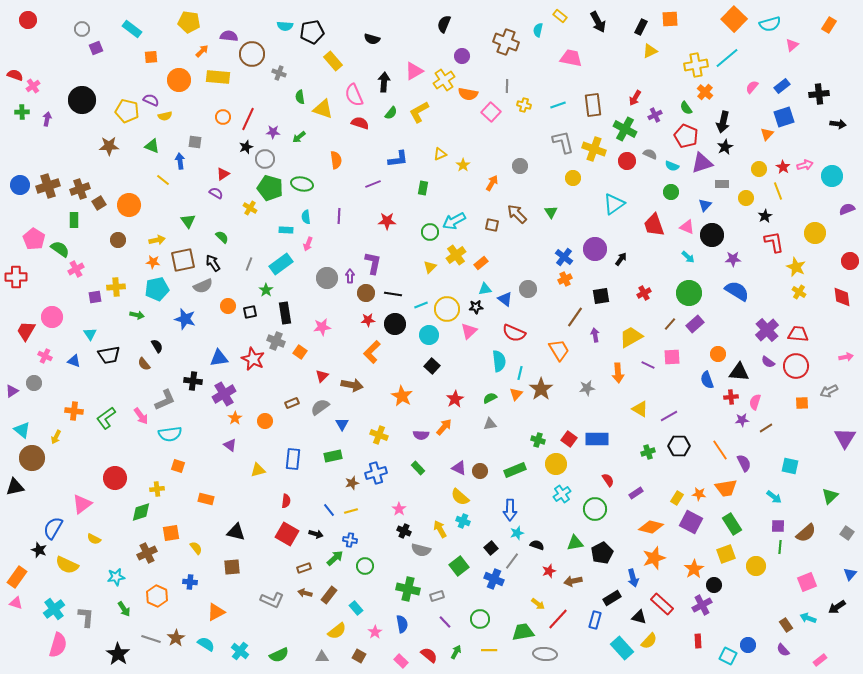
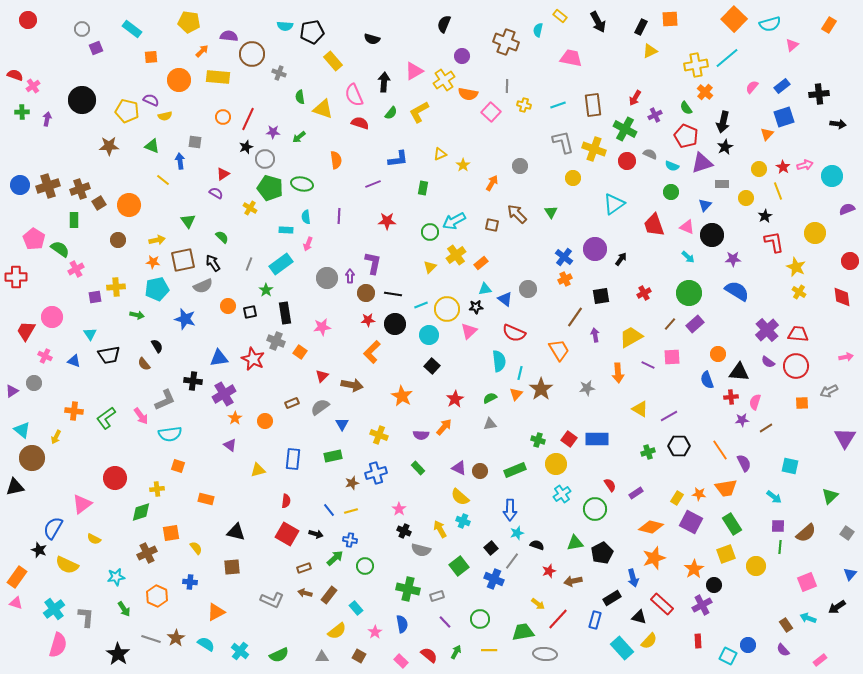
red semicircle at (608, 480): moved 2 px right, 5 px down
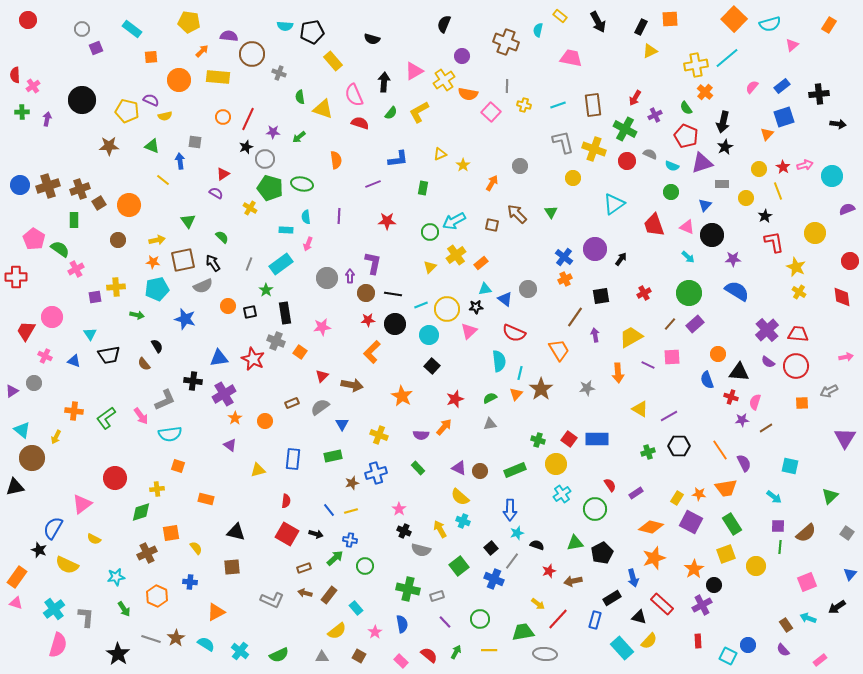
red semicircle at (15, 75): rotated 112 degrees counterclockwise
red cross at (731, 397): rotated 24 degrees clockwise
red star at (455, 399): rotated 12 degrees clockwise
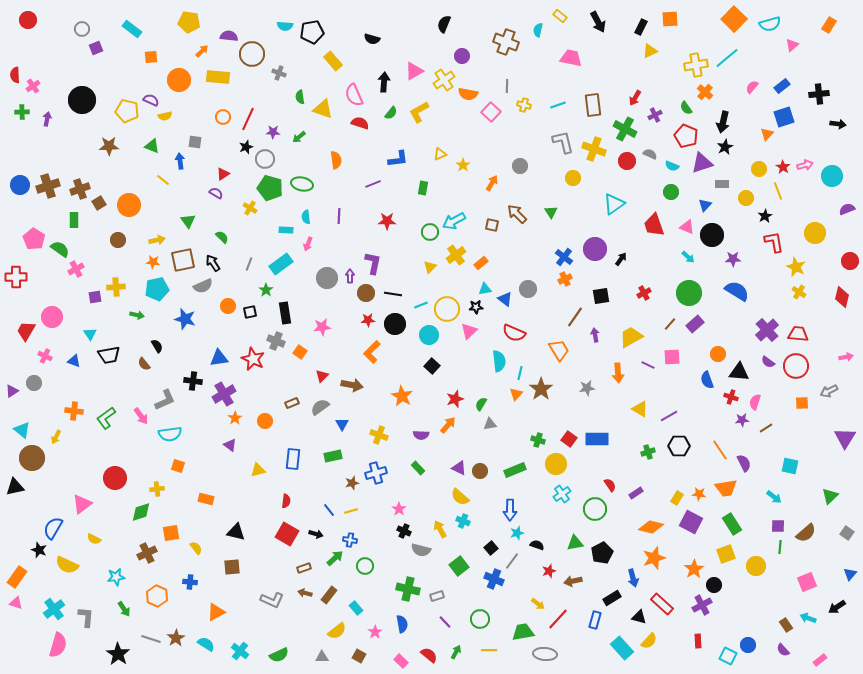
red diamond at (842, 297): rotated 20 degrees clockwise
green semicircle at (490, 398): moved 9 px left, 6 px down; rotated 32 degrees counterclockwise
orange arrow at (444, 427): moved 4 px right, 2 px up
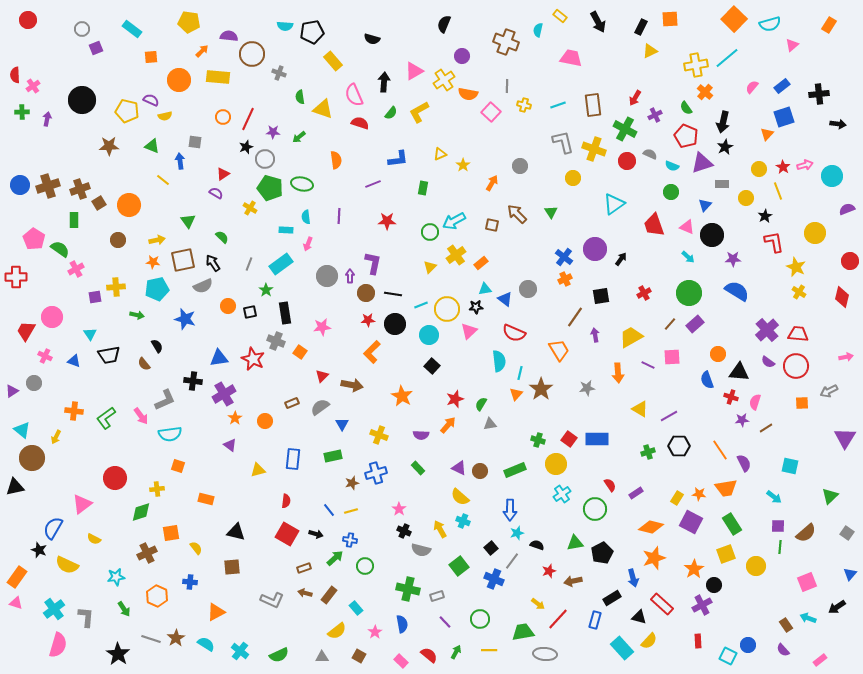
gray circle at (327, 278): moved 2 px up
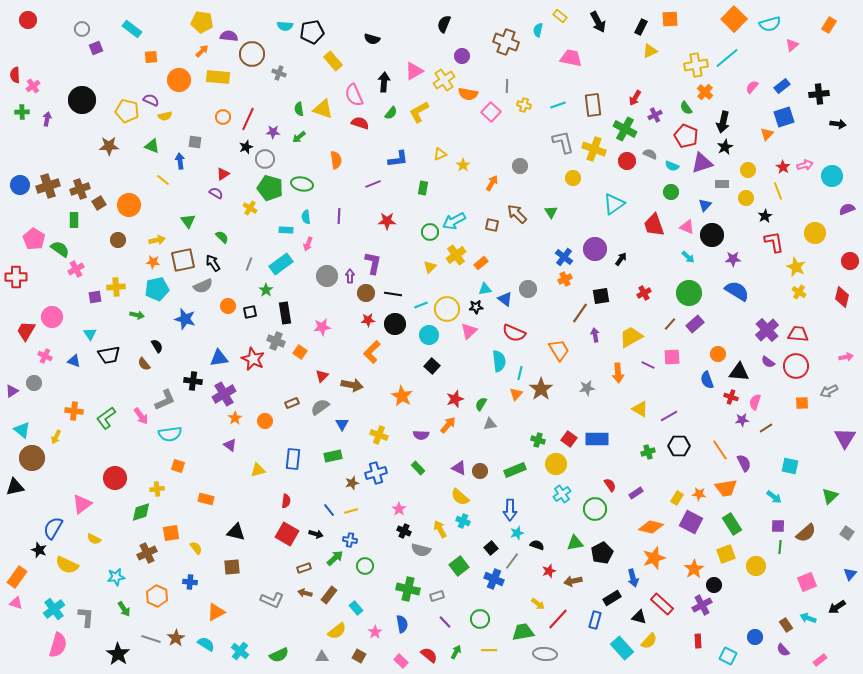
yellow pentagon at (189, 22): moved 13 px right
green semicircle at (300, 97): moved 1 px left, 12 px down
yellow circle at (759, 169): moved 11 px left, 1 px down
brown line at (575, 317): moved 5 px right, 4 px up
blue circle at (748, 645): moved 7 px right, 8 px up
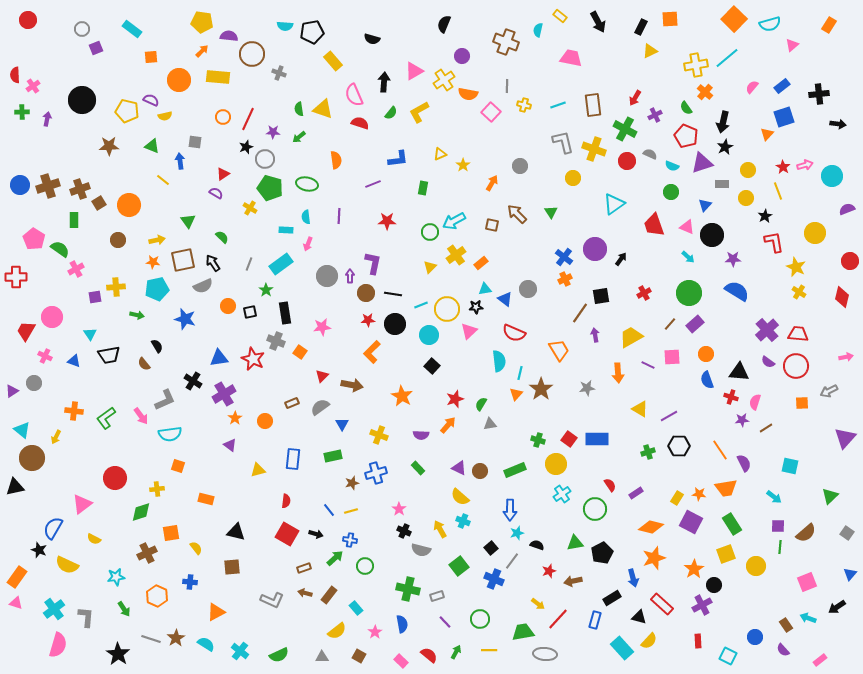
green ellipse at (302, 184): moved 5 px right
orange circle at (718, 354): moved 12 px left
black cross at (193, 381): rotated 24 degrees clockwise
purple triangle at (845, 438): rotated 10 degrees clockwise
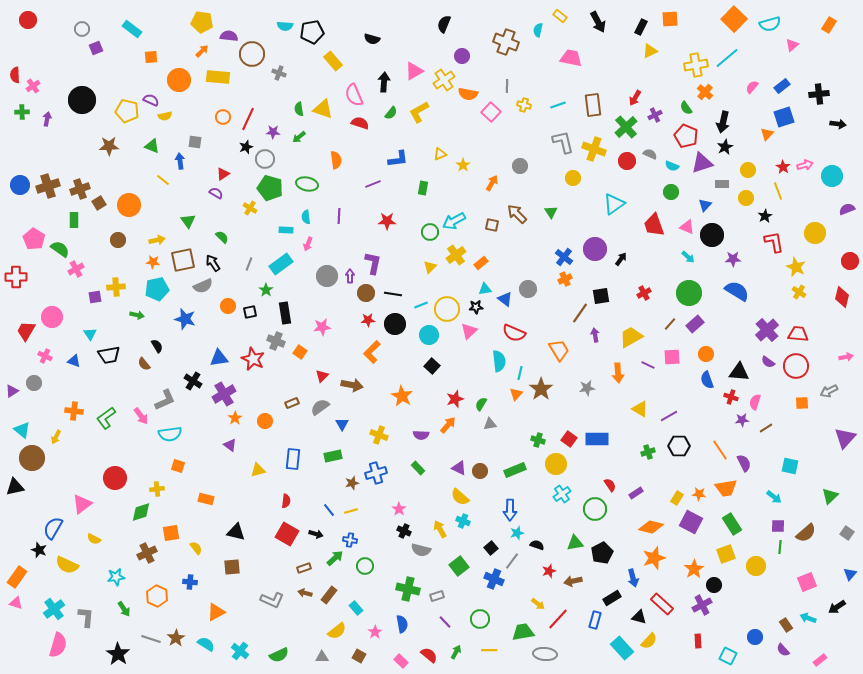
green cross at (625, 129): moved 1 px right, 2 px up; rotated 20 degrees clockwise
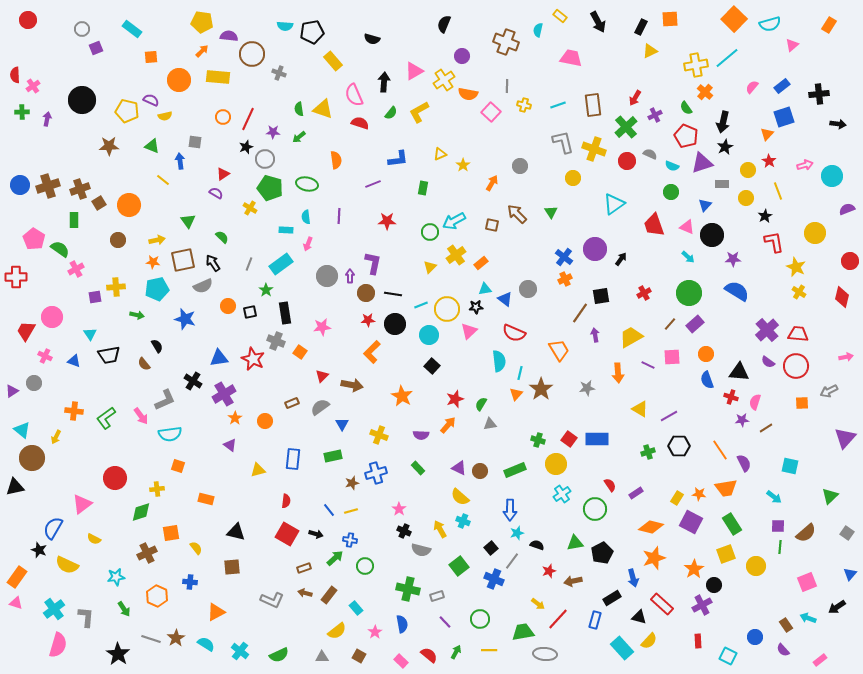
red star at (783, 167): moved 14 px left, 6 px up
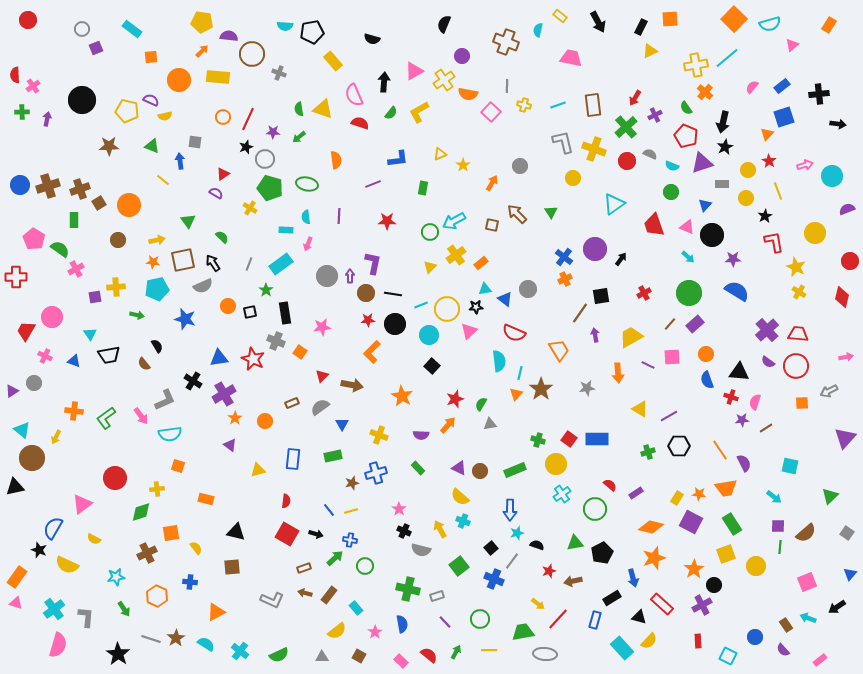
red semicircle at (610, 485): rotated 16 degrees counterclockwise
